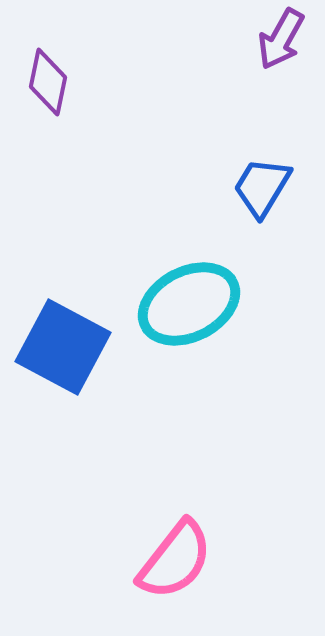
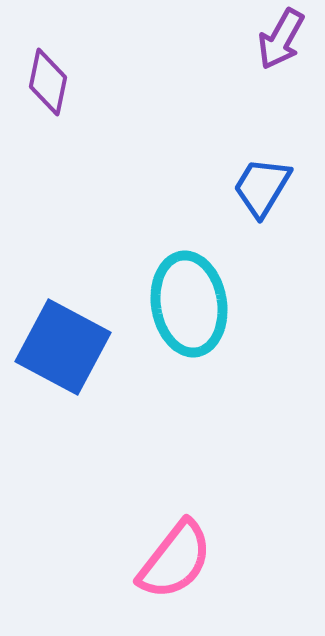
cyan ellipse: rotated 72 degrees counterclockwise
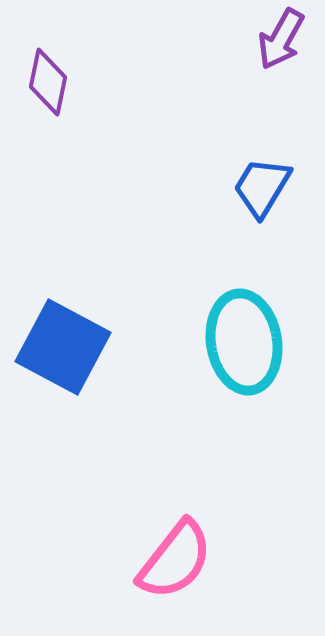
cyan ellipse: moved 55 px right, 38 px down
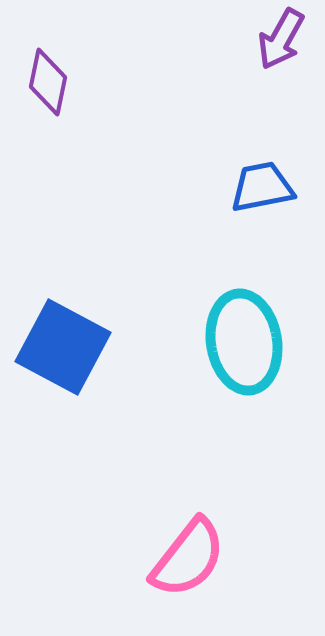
blue trapezoid: rotated 48 degrees clockwise
pink semicircle: moved 13 px right, 2 px up
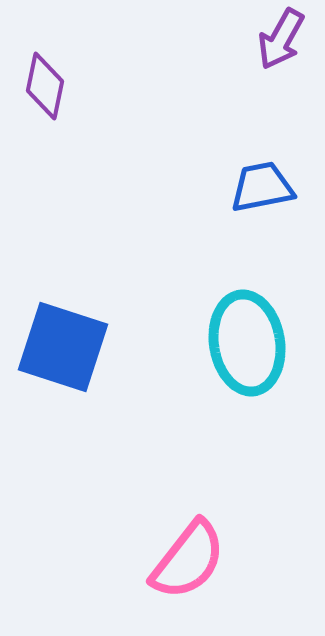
purple diamond: moved 3 px left, 4 px down
cyan ellipse: moved 3 px right, 1 px down
blue square: rotated 10 degrees counterclockwise
pink semicircle: moved 2 px down
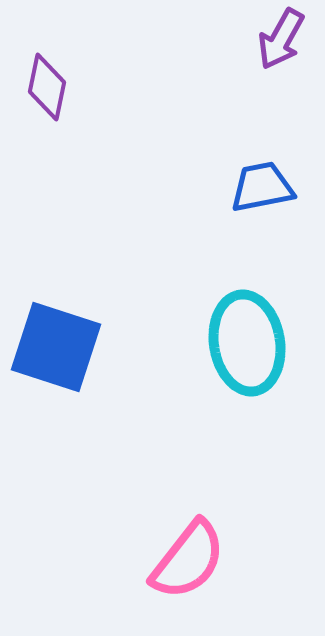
purple diamond: moved 2 px right, 1 px down
blue square: moved 7 px left
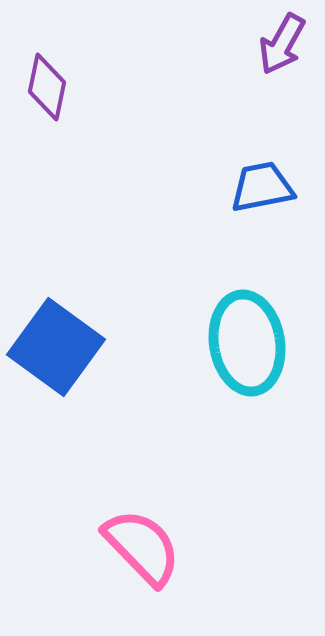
purple arrow: moved 1 px right, 5 px down
blue square: rotated 18 degrees clockwise
pink semicircle: moved 46 px left, 13 px up; rotated 82 degrees counterclockwise
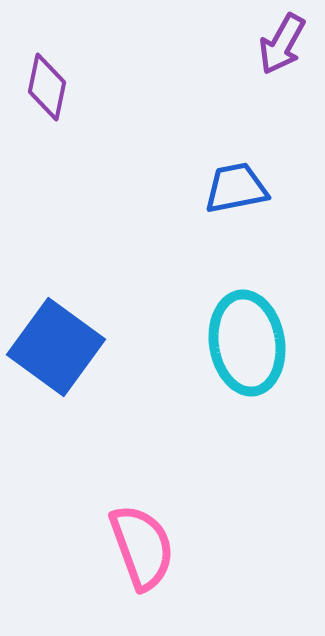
blue trapezoid: moved 26 px left, 1 px down
pink semicircle: rotated 24 degrees clockwise
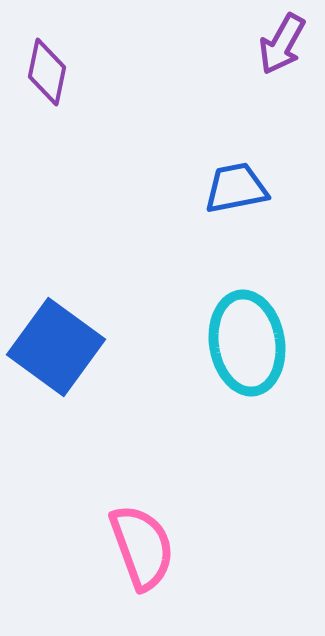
purple diamond: moved 15 px up
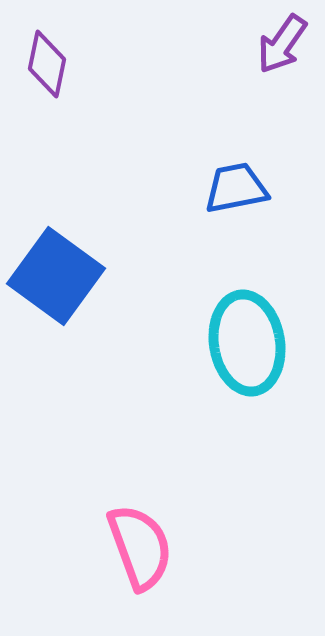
purple arrow: rotated 6 degrees clockwise
purple diamond: moved 8 px up
blue square: moved 71 px up
pink semicircle: moved 2 px left
